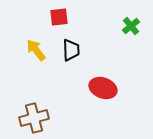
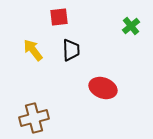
yellow arrow: moved 3 px left
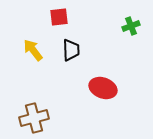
green cross: rotated 18 degrees clockwise
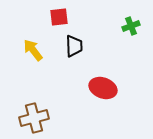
black trapezoid: moved 3 px right, 4 px up
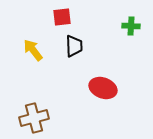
red square: moved 3 px right
green cross: rotated 24 degrees clockwise
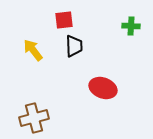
red square: moved 2 px right, 3 px down
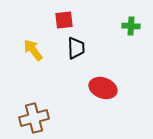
black trapezoid: moved 2 px right, 2 px down
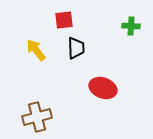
yellow arrow: moved 3 px right
brown cross: moved 3 px right, 1 px up
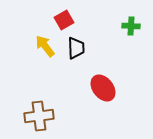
red square: rotated 24 degrees counterclockwise
yellow arrow: moved 9 px right, 4 px up
red ellipse: rotated 32 degrees clockwise
brown cross: moved 2 px right, 1 px up; rotated 8 degrees clockwise
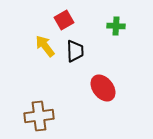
green cross: moved 15 px left
black trapezoid: moved 1 px left, 3 px down
